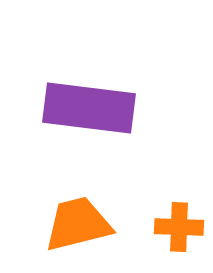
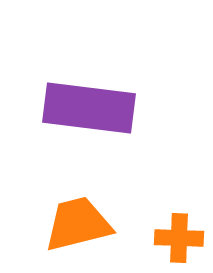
orange cross: moved 11 px down
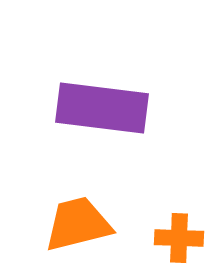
purple rectangle: moved 13 px right
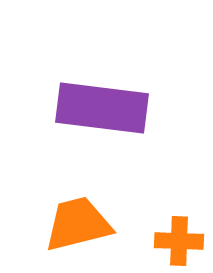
orange cross: moved 3 px down
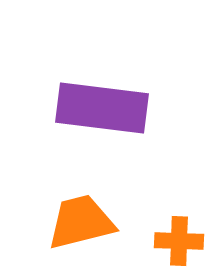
orange trapezoid: moved 3 px right, 2 px up
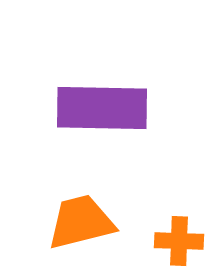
purple rectangle: rotated 6 degrees counterclockwise
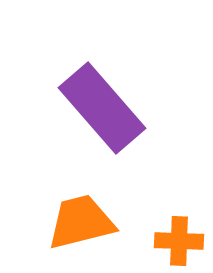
purple rectangle: rotated 48 degrees clockwise
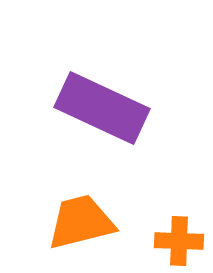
purple rectangle: rotated 24 degrees counterclockwise
